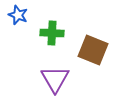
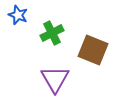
green cross: rotated 30 degrees counterclockwise
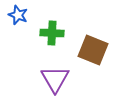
green cross: rotated 30 degrees clockwise
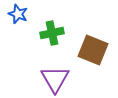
blue star: moved 1 px up
green cross: rotated 15 degrees counterclockwise
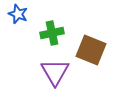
brown square: moved 2 px left
purple triangle: moved 7 px up
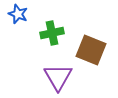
purple triangle: moved 3 px right, 5 px down
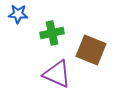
blue star: rotated 18 degrees counterclockwise
purple triangle: moved 1 px left, 3 px up; rotated 36 degrees counterclockwise
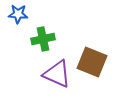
green cross: moved 9 px left, 6 px down
brown square: moved 1 px right, 12 px down
